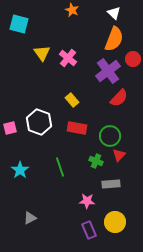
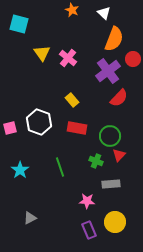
white triangle: moved 10 px left
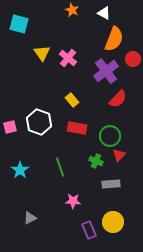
white triangle: rotated 16 degrees counterclockwise
purple cross: moved 2 px left
red semicircle: moved 1 px left, 1 px down
pink square: moved 1 px up
pink star: moved 14 px left
yellow circle: moved 2 px left
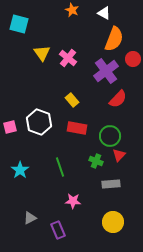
purple rectangle: moved 31 px left
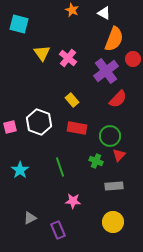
gray rectangle: moved 3 px right, 2 px down
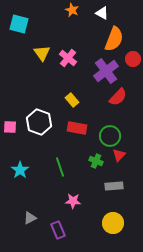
white triangle: moved 2 px left
red semicircle: moved 2 px up
pink square: rotated 16 degrees clockwise
yellow circle: moved 1 px down
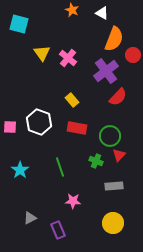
red circle: moved 4 px up
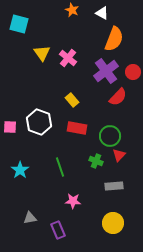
red circle: moved 17 px down
gray triangle: rotated 16 degrees clockwise
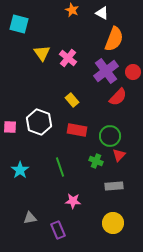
red rectangle: moved 2 px down
